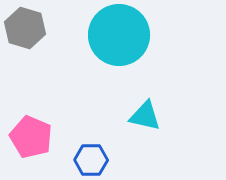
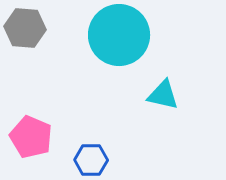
gray hexagon: rotated 12 degrees counterclockwise
cyan triangle: moved 18 px right, 21 px up
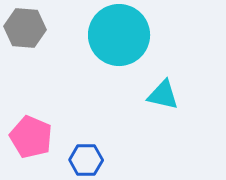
blue hexagon: moved 5 px left
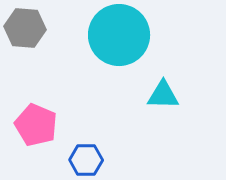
cyan triangle: rotated 12 degrees counterclockwise
pink pentagon: moved 5 px right, 12 px up
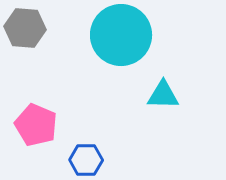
cyan circle: moved 2 px right
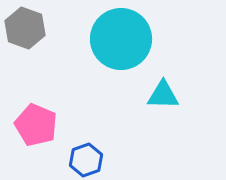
gray hexagon: rotated 15 degrees clockwise
cyan circle: moved 4 px down
blue hexagon: rotated 20 degrees counterclockwise
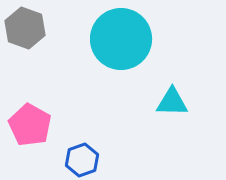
cyan triangle: moved 9 px right, 7 px down
pink pentagon: moved 6 px left; rotated 6 degrees clockwise
blue hexagon: moved 4 px left
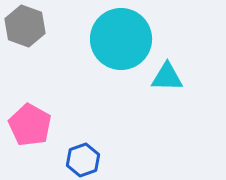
gray hexagon: moved 2 px up
cyan triangle: moved 5 px left, 25 px up
blue hexagon: moved 1 px right
